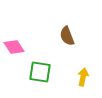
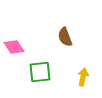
brown semicircle: moved 2 px left, 1 px down
green square: rotated 15 degrees counterclockwise
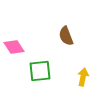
brown semicircle: moved 1 px right, 1 px up
green square: moved 1 px up
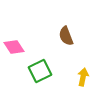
green square: rotated 20 degrees counterclockwise
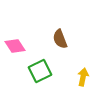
brown semicircle: moved 6 px left, 3 px down
pink diamond: moved 1 px right, 1 px up
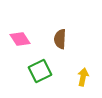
brown semicircle: rotated 24 degrees clockwise
pink diamond: moved 5 px right, 7 px up
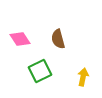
brown semicircle: moved 2 px left; rotated 18 degrees counterclockwise
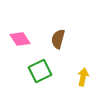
brown semicircle: rotated 30 degrees clockwise
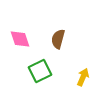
pink diamond: rotated 15 degrees clockwise
yellow arrow: rotated 12 degrees clockwise
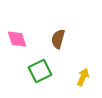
pink diamond: moved 3 px left
